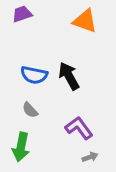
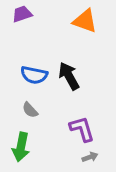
purple L-shape: moved 3 px right, 1 px down; rotated 20 degrees clockwise
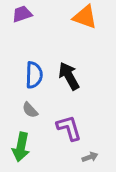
orange triangle: moved 4 px up
blue semicircle: rotated 100 degrees counterclockwise
purple L-shape: moved 13 px left, 1 px up
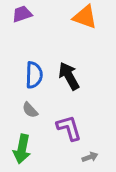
green arrow: moved 1 px right, 2 px down
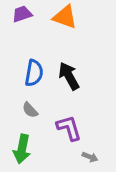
orange triangle: moved 20 px left
blue semicircle: moved 2 px up; rotated 8 degrees clockwise
gray arrow: rotated 42 degrees clockwise
